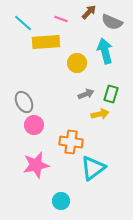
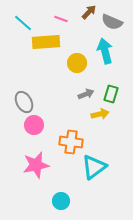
cyan triangle: moved 1 px right, 1 px up
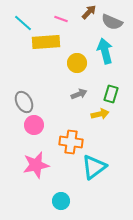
gray arrow: moved 7 px left
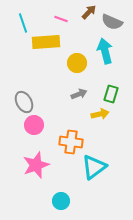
cyan line: rotated 30 degrees clockwise
pink star: rotated 8 degrees counterclockwise
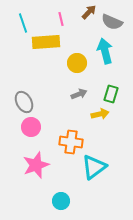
pink line: rotated 56 degrees clockwise
pink circle: moved 3 px left, 2 px down
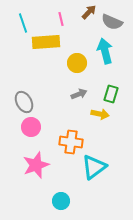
yellow arrow: rotated 24 degrees clockwise
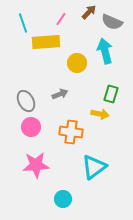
pink line: rotated 48 degrees clockwise
gray arrow: moved 19 px left
gray ellipse: moved 2 px right, 1 px up
orange cross: moved 10 px up
pink star: rotated 16 degrees clockwise
cyan circle: moved 2 px right, 2 px up
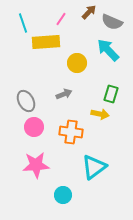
cyan arrow: moved 3 px right, 1 px up; rotated 30 degrees counterclockwise
gray arrow: moved 4 px right
pink circle: moved 3 px right
cyan circle: moved 4 px up
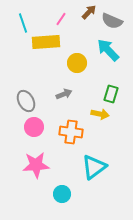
gray semicircle: moved 1 px up
cyan circle: moved 1 px left, 1 px up
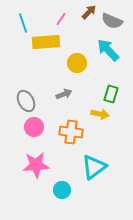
cyan circle: moved 4 px up
